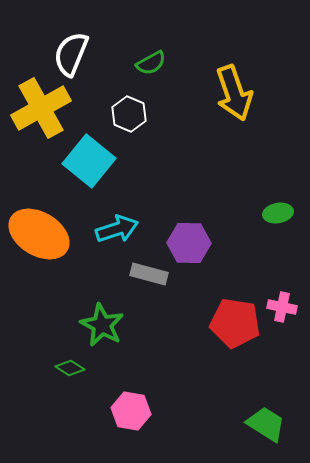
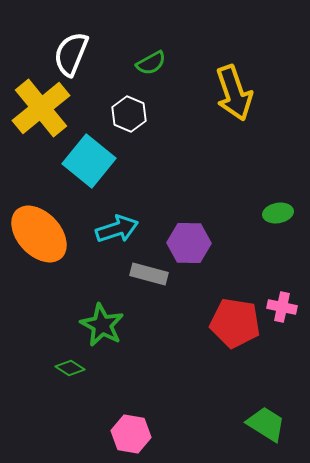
yellow cross: rotated 10 degrees counterclockwise
orange ellipse: rotated 16 degrees clockwise
pink hexagon: moved 23 px down
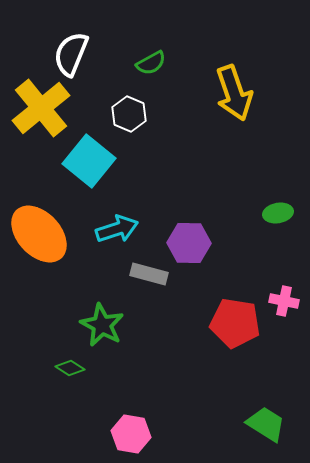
pink cross: moved 2 px right, 6 px up
